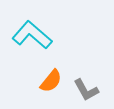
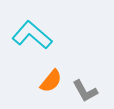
gray L-shape: moved 1 px left, 1 px down
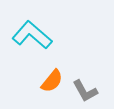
orange semicircle: moved 1 px right
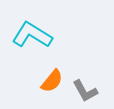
cyan L-shape: rotated 9 degrees counterclockwise
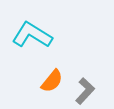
gray L-shape: rotated 108 degrees counterclockwise
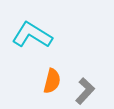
orange semicircle: rotated 25 degrees counterclockwise
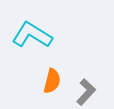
gray L-shape: moved 1 px right, 1 px down
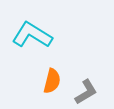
gray L-shape: rotated 16 degrees clockwise
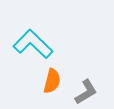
cyan L-shape: moved 1 px right, 9 px down; rotated 12 degrees clockwise
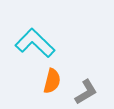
cyan L-shape: moved 2 px right, 1 px up
